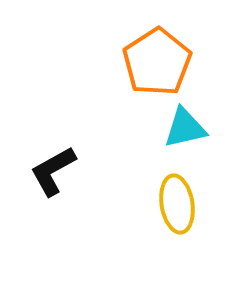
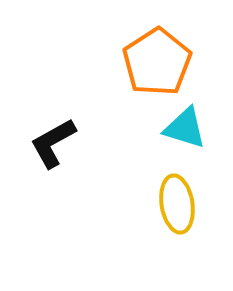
cyan triangle: rotated 30 degrees clockwise
black L-shape: moved 28 px up
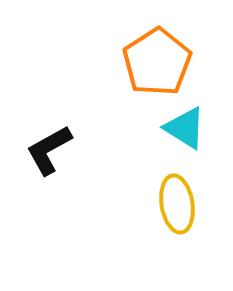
cyan triangle: rotated 15 degrees clockwise
black L-shape: moved 4 px left, 7 px down
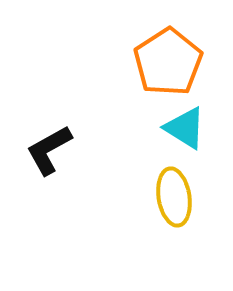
orange pentagon: moved 11 px right
yellow ellipse: moved 3 px left, 7 px up
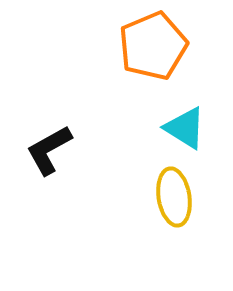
orange pentagon: moved 15 px left, 16 px up; rotated 10 degrees clockwise
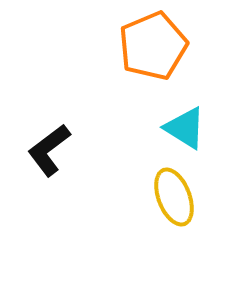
black L-shape: rotated 8 degrees counterclockwise
yellow ellipse: rotated 12 degrees counterclockwise
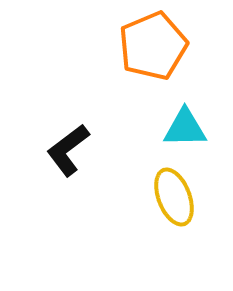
cyan triangle: rotated 33 degrees counterclockwise
black L-shape: moved 19 px right
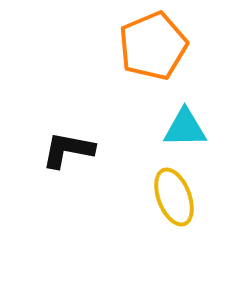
black L-shape: rotated 48 degrees clockwise
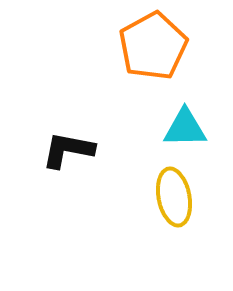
orange pentagon: rotated 6 degrees counterclockwise
yellow ellipse: rotated 10 degrees clockwise
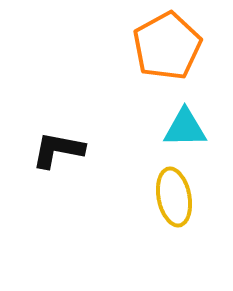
orange pentagon: moved 14 px right
black L-shape: moved 10 px left
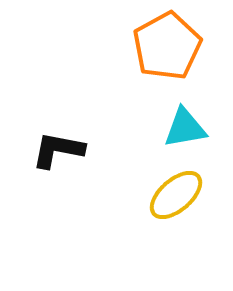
cyan triangle: rotated 9 degrees counterclockwise
yellow ellipse: moved 2 px right, 2 px up; rotated 60 degrees clockwise
